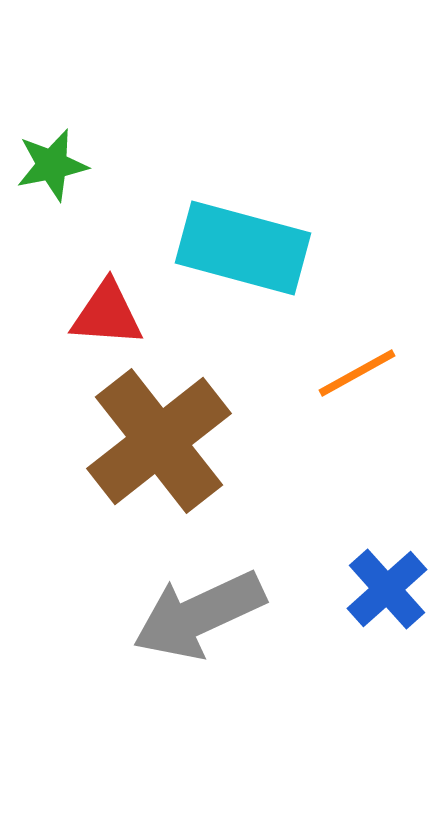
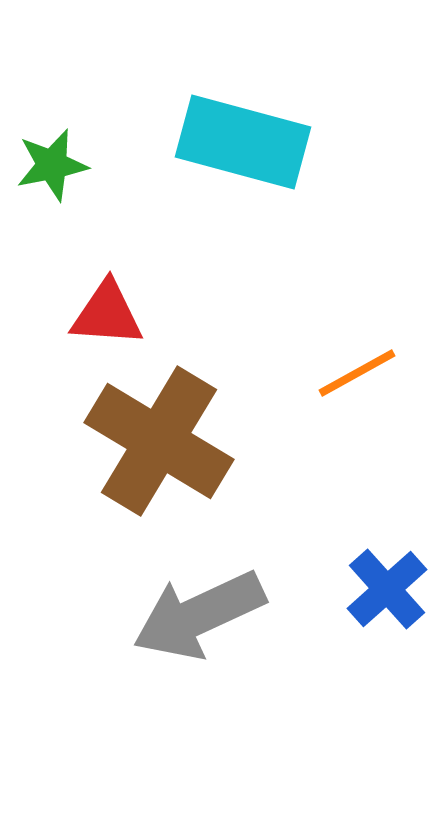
cyan rectangle: moved 106 px up
brown cross: rotated 21 degrees counterclockwise
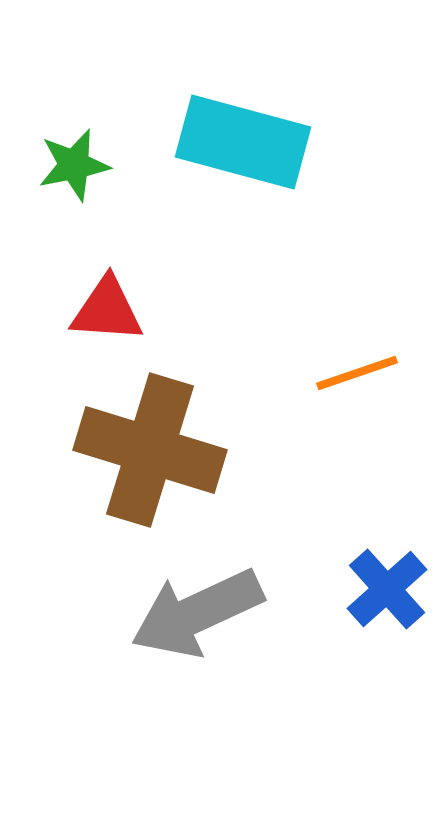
green star: moved 22 px right
red triangle: moved 4 px up
orange line: rotated 10 degrees clockwise
brown cross: moved 9 px left, 9 px down; rotated 14 degrees counterclockwise
gray arrow: moved 2 px left, 2 px up
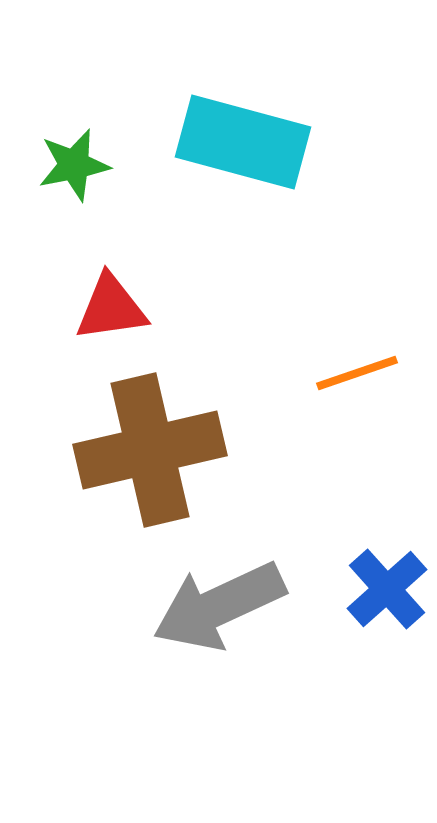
red triangle: moved 4 px right, 2 px up; rotated 12 degrees counterclockwise
brown cross: rotated 30 degrees counterclockwise
gray arrow: moved 22 px right, 7 px up
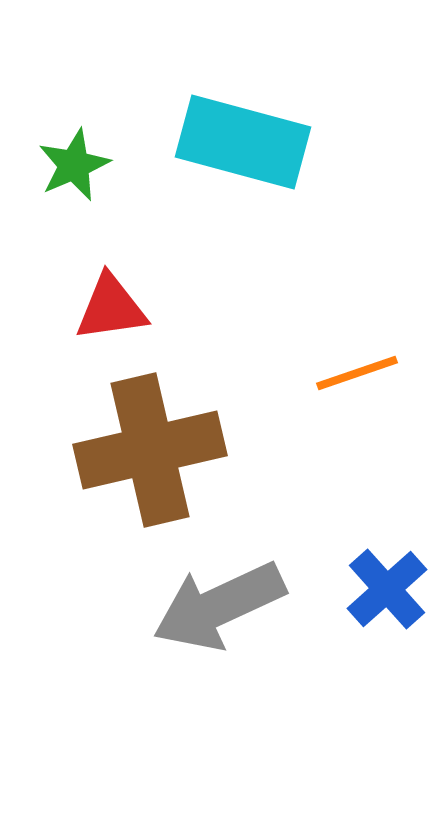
green star: rotated 12 degrees counterclockwise
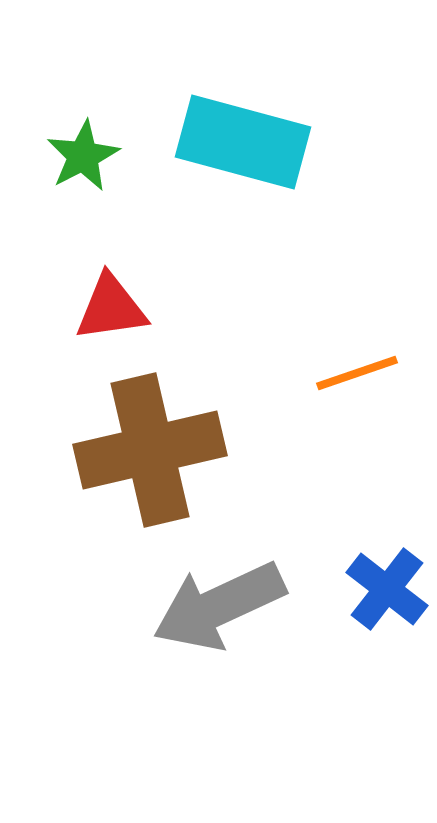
green star: moved 9 px right, 9 px up; rotated 4 degrees counterclockwise
blue cross: rotated 10 degrees counterclockwise
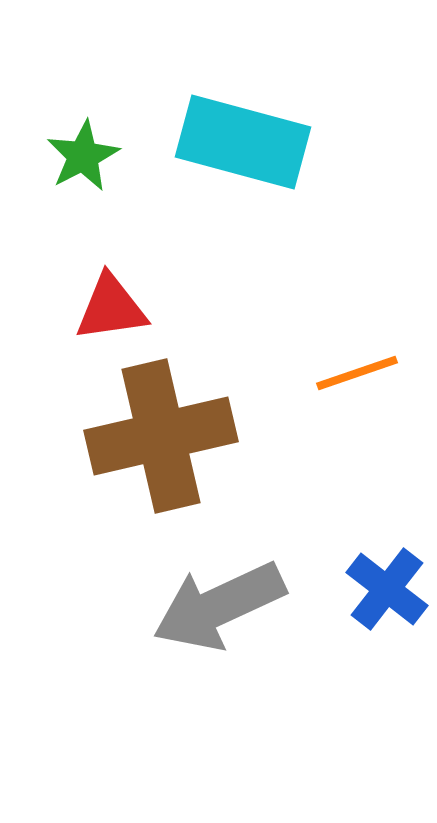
brown cross: moved 11 px right, 14 px up
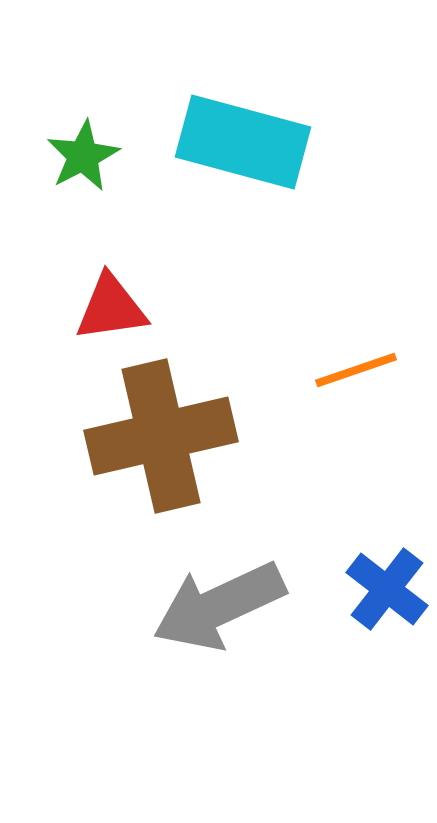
orange line: moved 1 px left, 3 px up
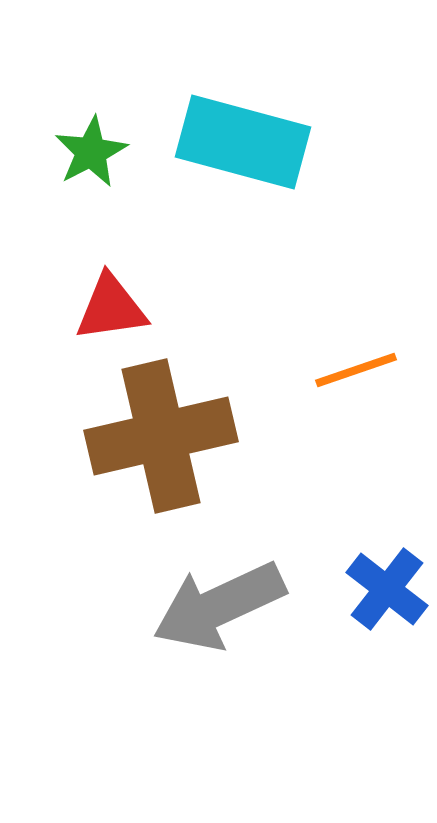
green star: moved 8 px right, 4 px up
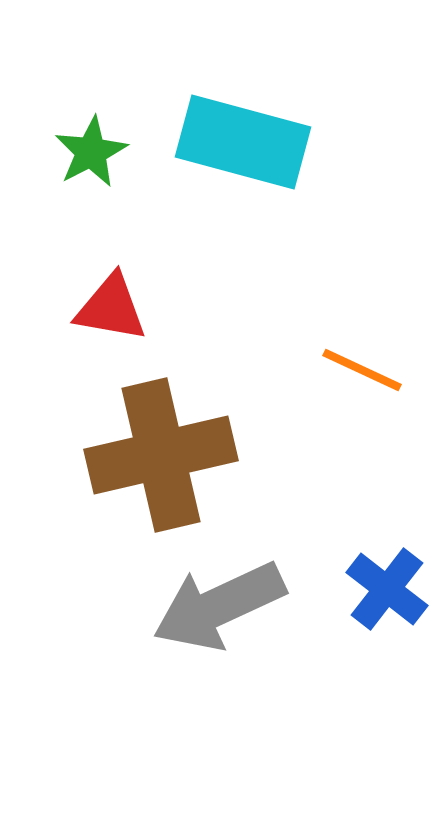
red triangle: rotated 18 degrees clockwise
orange line: moved 6 px right; rotated 44 degrees clockwise
brown cross: moved 19 px down
